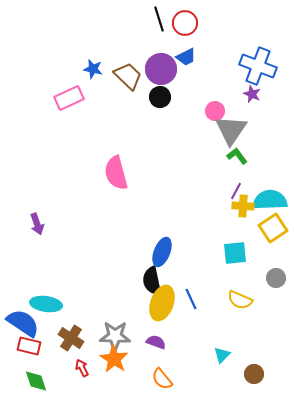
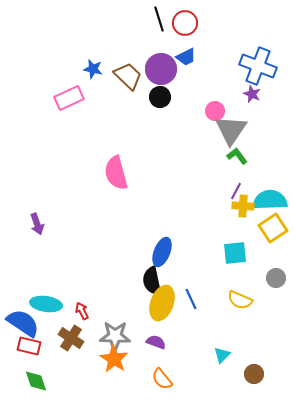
red arrow: moved 57 px up
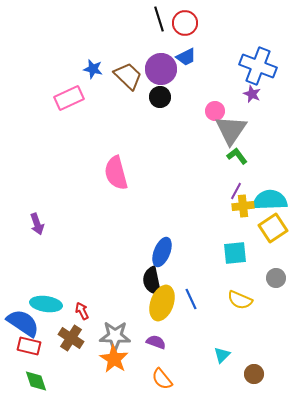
yellow cross: rotated 10 degrees counterclockwise
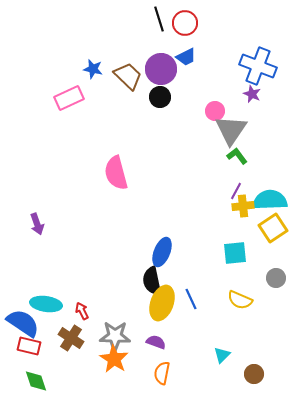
orange semicircle: moved 6 px up; rotated 50 degrees clockwise
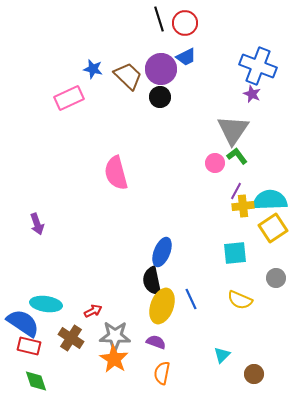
pink circle: moved 52 px down
gray triangle: moved 2 px right
yellow ellipse: moved 3 px down
red arrow: moved 11 px right; rotated 90 degrees clockwise
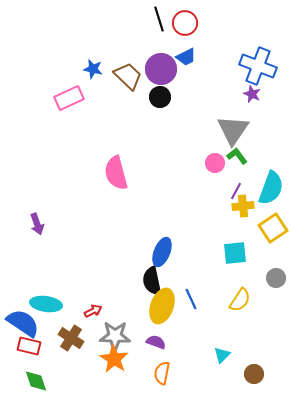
cyan semicircle: moved 1 px right, 12 px up; rotated 112 degrees clockwise
yellow semicircle: rotated 80 degrees counterclockwise
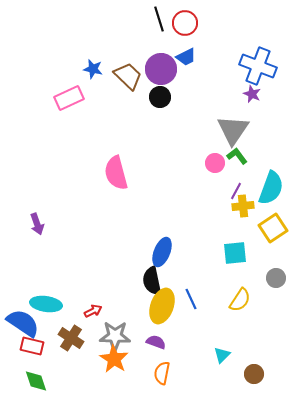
red rectangle: moved 3 px right
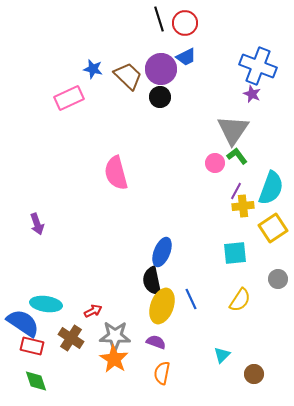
gray circle: moved 2 px right, 1 px down
